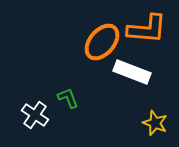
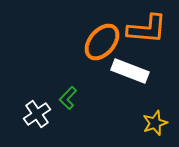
white rectangle: moved 2 px left, 1 px up
green L-shape: rotated 115 degrees counterclockwise
white cross: moved 2 px right, 1 px up; rotated 20 degrees clockwise
yellow star: rotated 30 degrees clockwise
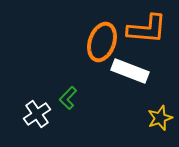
orange ellipse: rotated 21 degrees counterclockwise
yellow star: moved 5 px right, 5 px up
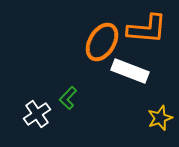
orange ellipse: rotated 12 degrees clockwise
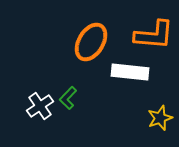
orange L-shape: moved 7 px right, 6 px down
orange ellipse: moved 11 px left
white rectangle: moved 1 px down; rotated 15 degrees counterclockwise
white cross: moved 3 px right, 8 px up
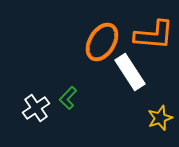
orange ellipse: moved 11 px right
white rectangle: rotated 51 degrees clockwise
white cross: moved 4 px left, 2 px down
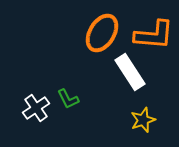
orange ellipse: moved 9 px up
green L-shape: moved 1 px down; rotated 70 degrees counterclockwise
yellow star: moved 17 px left, 2 px down
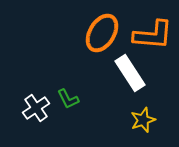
orange L-shape: moved 1 px left
white rectangle: moved 1 px down
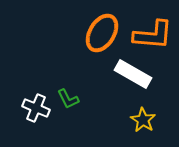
white rectangle: moved 3 px right, 1 px down; rotated 27 degrees counterclockwise
white cross: rotated 32 degrees counterclockwise
yellow star: rotated 20 degrees counterclockwise
